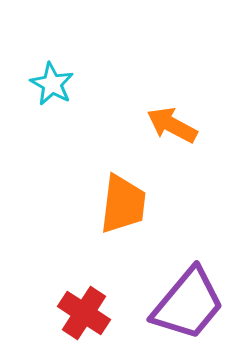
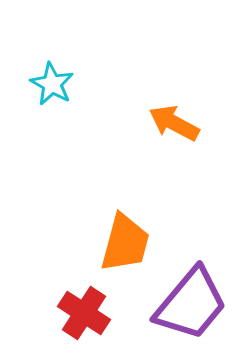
orange arrow: moved 2 px right, 2 px up
orange trapezoid: moved 2 px right, 39 px down; rotated 8 degrees clockwise
purple trapezoid: moved 3 px right
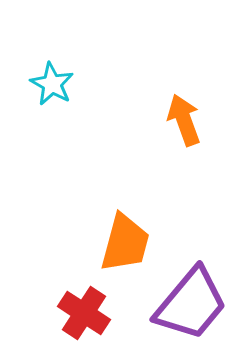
orange arrow: moved 10 px right, 3 px up; rotated 42 degrees clockwise
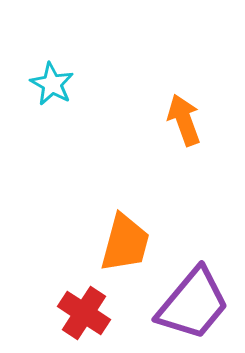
purple trapezoid: moved 2 px right
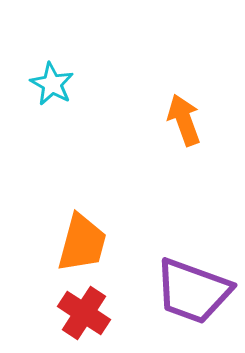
orange trapezoid: moved 43 px left
purple trapezoid: moved 13 px up; rotated 70 degrees clockwise
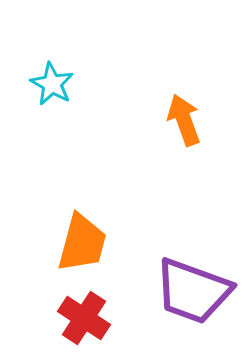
red cross: moved 5 px down
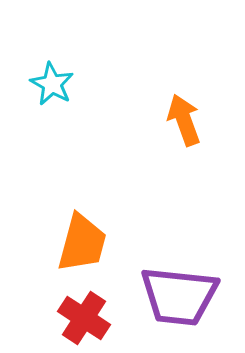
purple trapezoid: moved 14 px left, 5 px down; rotated 14 degrees counterclockwise
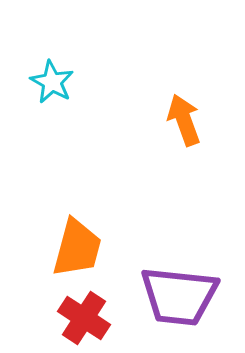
cyan star: moved 2 px up
orange trapezoid: moved 5 px left, 5 px down
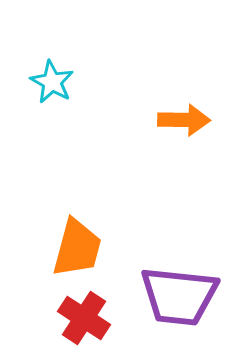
orange arrow: rotated 111 degrees clockwise
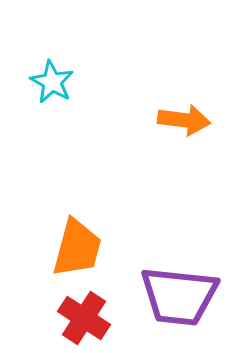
orange arrow: rotated 6 degrees clockwise
